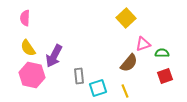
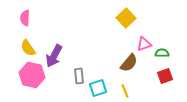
pink triangle: moved 1 px right
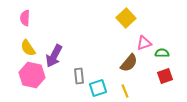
pink triangle: moved 1 px up
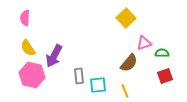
cyan square: moved 3 px up; rotated 12 degrees clockwise
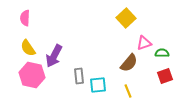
yellow line: moved 3 px right
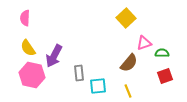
gray rectangle: moved 3 px up
cyan square: moved 1 px down
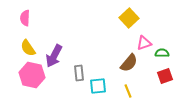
yellow square: moved 3 px right
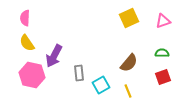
yellow square: rotated 18 degrees clockwise
pink triangle: moved 19 px right, 22 px up
yellow semicircle: moved 1 px left, 5 px up
red square: moved 2 px left, 1 px down
cyan square: moved 3 px right, 1 px up; rotated 24 degrees counterclockwise
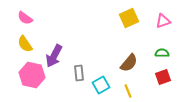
pink semicircle: rotated 56 degrees counterclockwise
yellow semicircle: moved 2 px left, 1 px down
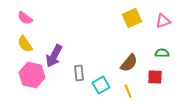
yellow square: moved 3 px right
red square: moved 8 px left; rotated 21 degrees clockwise
